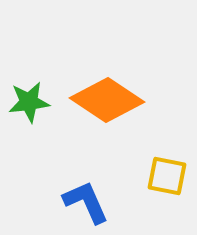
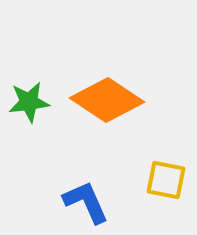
yellow square: moved 1 px left, 4 px down
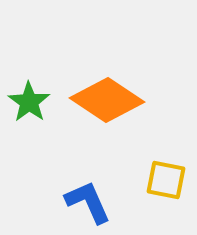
green star: rotated 30 degrees counterclockwise
blue L-shape: moved 2 px right
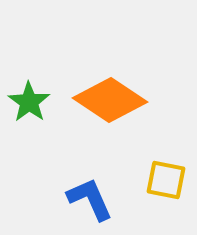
orange diamond: moved 3 px right
blue L-shape: moved 2 px right, 3 px up
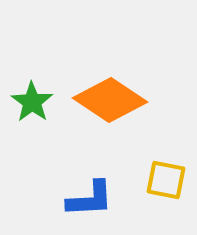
green star: moved 3 px right
blue L-shape: rotated 111 degrees clockwise
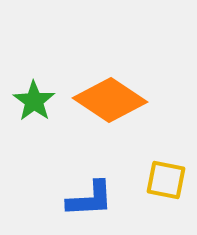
green star: moved 2 px right, 1 px up
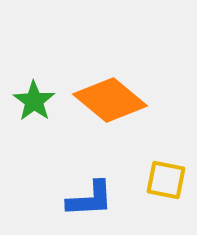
orange diamond: rotated 6 degrees clockwise
